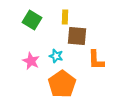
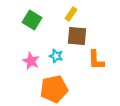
yellow rectangle: moved 6 px right, 3 px up; rotated 32 degrees clockwise
orange pentagon: moved 8 px left, 5 px down; rotated 24 degrees clockwise
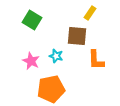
yellow rectangle: moved 19 px right, 1 px up
orange pentagon: moved 3 px left
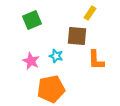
green square: rotated 36 degrees clockwise
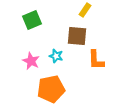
yellow rectangle: moved 5 px left, 3 px up
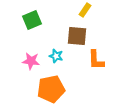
pink star: rotated 18 degrees counterclockwise
